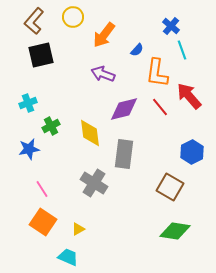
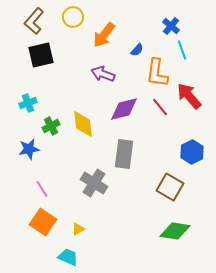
yellow diamond: moved 7 px left, 9 px up
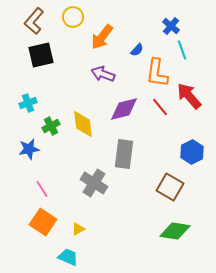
orange arrow: moved 2 px left, 2 px down
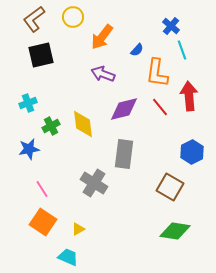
brown L-shape: moved 2 px up; rotated 12 degrees clockwise
red arrow: rotated 36 degrees clockwise
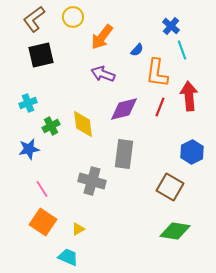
red line: rotated 60 degrees clockwise
gray cross: moved 2 px left, 2 px up; rotated 16 degrees counterclockwise
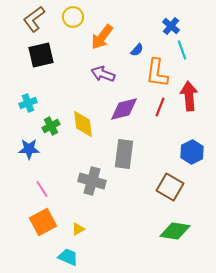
blue star: rotated 10 degrees clockwise
orange square: rotated 28 degrees clockwise
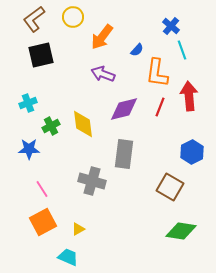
green diamond: moved 6 px right
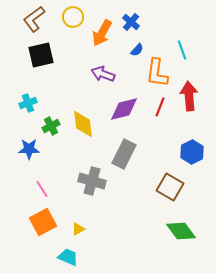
blue cross: moved 40 px left, 4 px up
orange arrow: moved 4 px up; rotated 8 degrees counterclockwise
gray rectangle: rotated 20 degrees clockwise
green diamond: rotated 44 degrees clockwise
